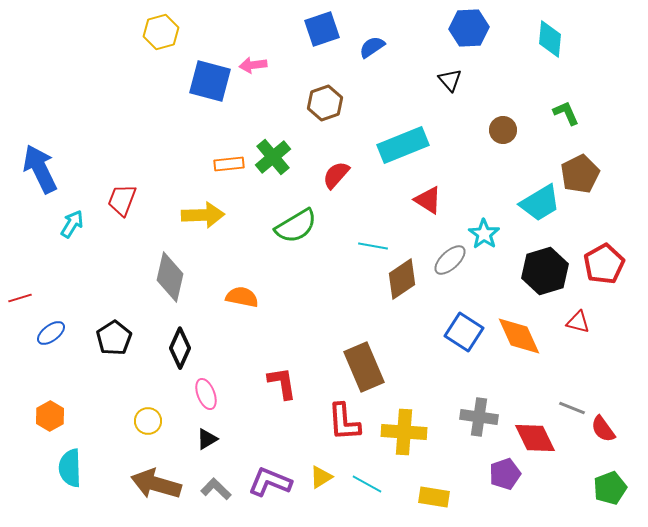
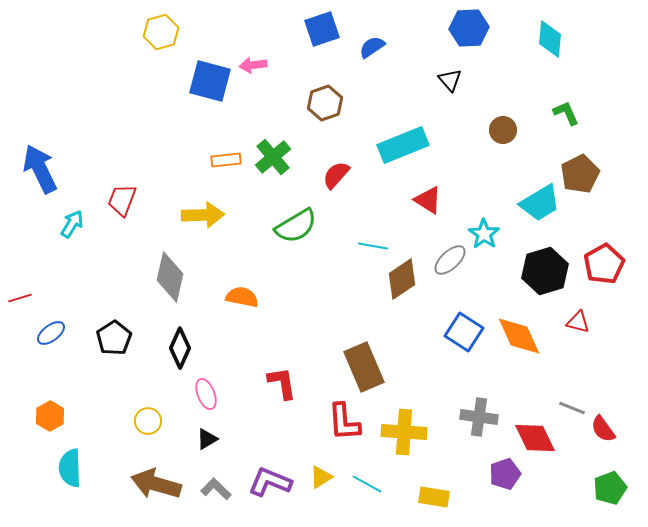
orange rectangle at (229, 164): moved 3 px left, 4 px up
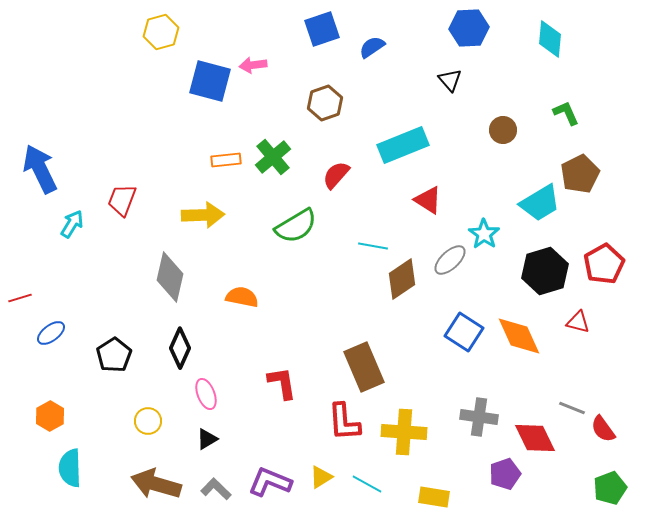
black pentagon at (114, 338): moved 17 px down
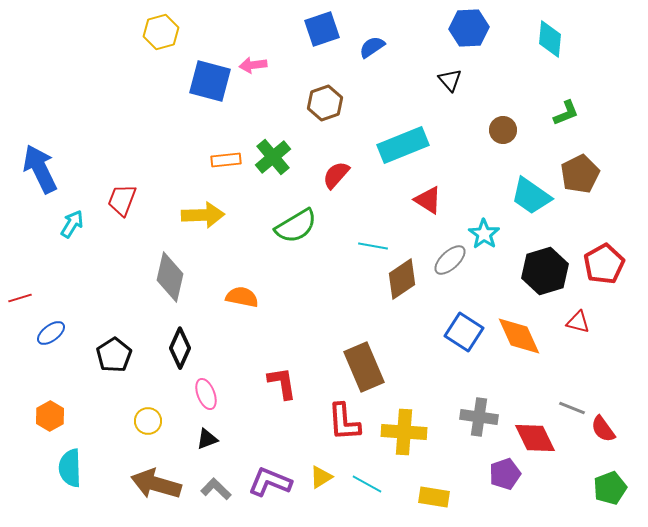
green L-shape at (566, 113): rotated 92 degrees clockwise
cyan trapezoid at (540, 203): moved 9 px left, 7 px up; rotated 66 degrees clockwise
black triangle at (207, 439): rotated 10 degrees clockwise
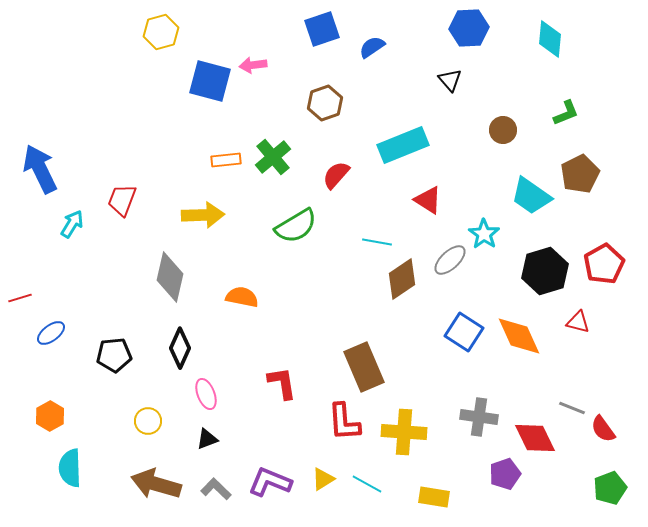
cyan line at (373, 246): moved 4 px right, 4 px up
black pentagon at (114, 355): rotated 28 degrees clockwise
yellow triangle at (321, 477): moved 2 px right, 2 px down
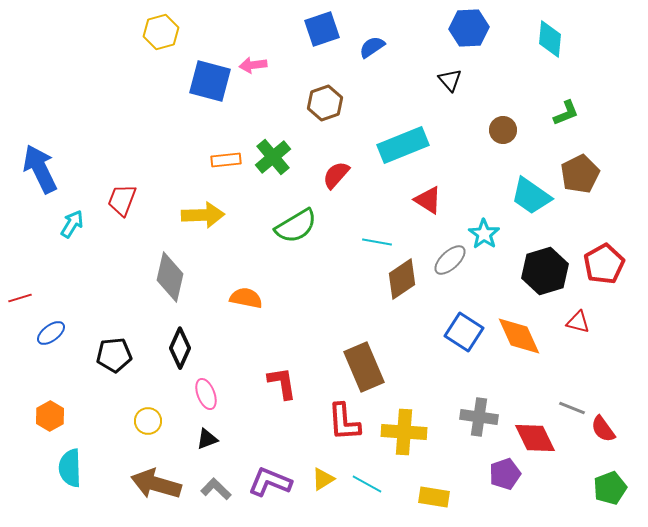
orange semicircle at (242, 297): moved 4 px right, 1 px down
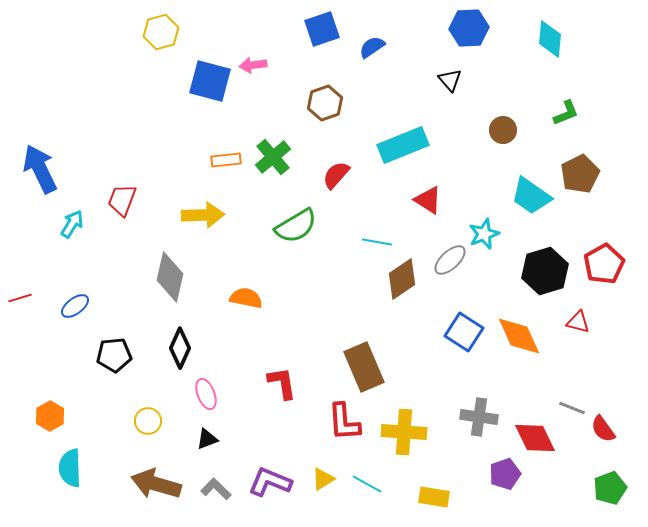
cyan star at (484, 234): rotated 16 degrees clockwise
blue ellipse at (51, 333): moved 24 px right, 27 px up
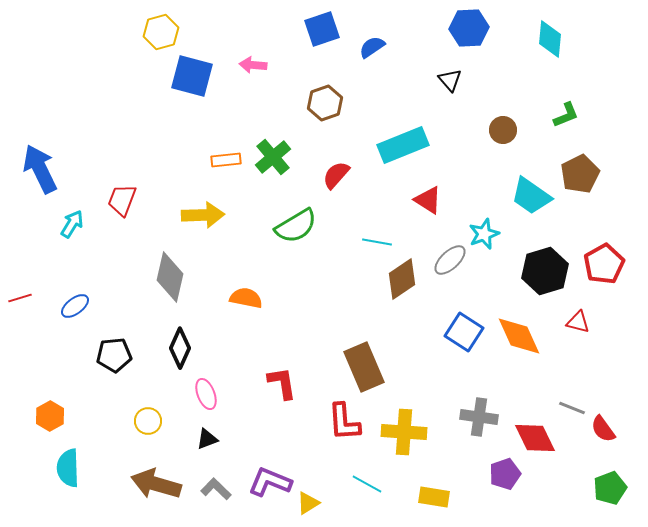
pink arrow at (253, 65): rotated 12 degrees clockwise
blue square at (210, 81): moved 18 px left, 5 px up
green L-shape at (566, 113): moved 2 px down
cyan semicircle at (70, 468): moved 2 px left
yellow triangle at (323, 479): moved 15 px left, 24 px down
